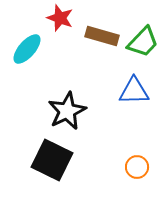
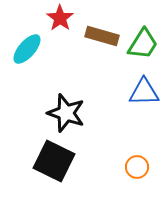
red star: rotated 16 degrees clockwise
green trapezoid: moved 2 px down; rotated 12 degrees counterclockwise
blue triangle: moved 10 px right, 1 px down
black star: moved 1 px left, 2 px down; rotated 27 degrees counterclockwise
black square: moved 2 px right, 1 px down
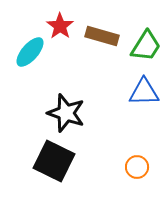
red star: moved 8 px down
green trapezoid: moved 3 px right, 2 px down
cyan ellipse: moved 3 px right, 3 px down
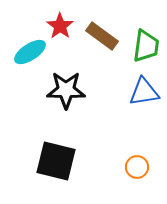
brown rectangle: rotated 20 degrees clockwise
green trapezoid: rotated 24 degrees counterclockwise
cyan ellipse: rotated 16 degrees clockwise
blue triangle: rotated 8 degrees counterclockwise
black star: moved 23 px up; rotated 18 degrees counterclockwise
black square: moved 2 px right; rotated 12 degrees counterclockwise
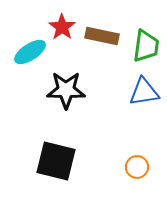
red star: moved 2 px right, 1 px down
brown rectangle: rotated 24 degrees counterclockwise
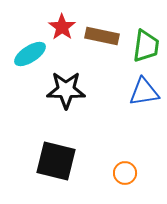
cyan ellipse: moved 2 px down
orange circle: moved 12 px left, 6 px down
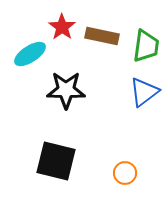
blue triangle: rotated 28 degrees counterclockwise
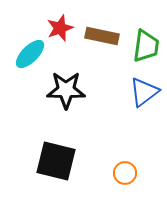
red star: moved 2 px left, 1 px down; rotated 16 degrees clockwise
cyan ellipse: rotated 12 degrees counterclockwise
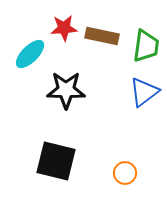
red star: moved 4 px right; rotated 16 degrees clockwise
